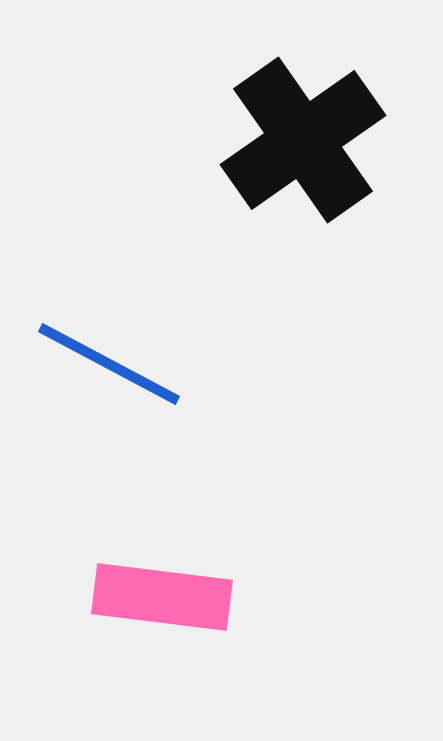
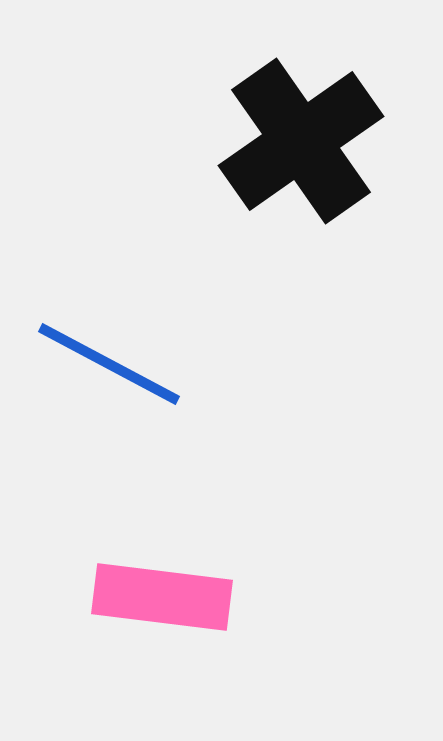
black cross: moved 2 px left, 1 px down
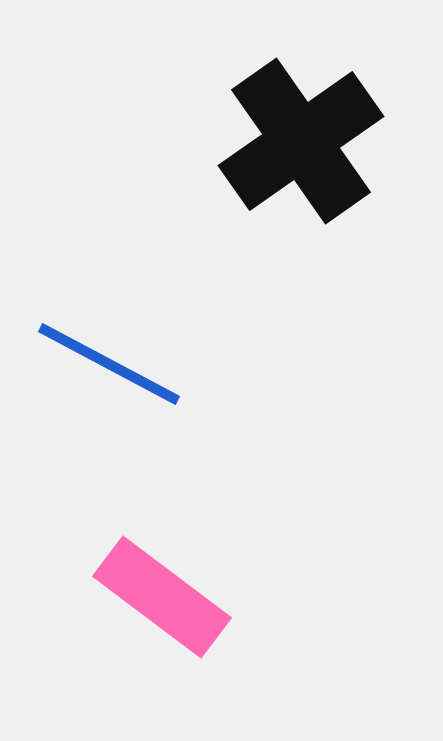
pink rectangle: rotated 30 degrees clockwise
